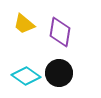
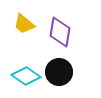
black circle: moved 1 px up
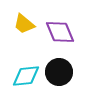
purple diamond: rotated 32 degrees counterclockwise
cyan diamond: rotated 40 degrees counterclockwise
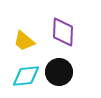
yellow trapezoid: moved 17 px down
purple diamond: moved 3 px right; rotated 24 degrees clockwise
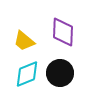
black circle: moved 1 px right, 1 px down
cyan diamond: moved 1 px right, 2 px up; rotated 16 degrees counterclockwise
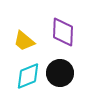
cyan diamond: moved 1 px right, 2 px down
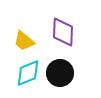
cyan diamond: moved 3 px up
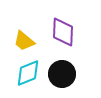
black circle: moved 2 px right, 1 px down
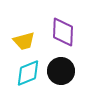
yellow trapezoid: rotated 55 degrees counterclockwise
black circle: moved 1 px left, 3 px up
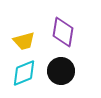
purple diamond: rotated 8 degrees clockwise
cyan diamond: moved 4 px left
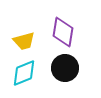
black circle: moved 4 px right, 3 px up
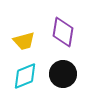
black circle: moved 2 px left, 6 px down
cyan diamond: moved 1 px right, 3 px down
